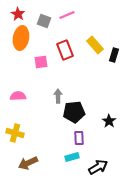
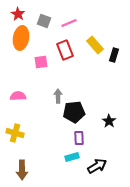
pink line: moved 2 px right, 8 px down
brown arrow: moved 6 px left, 7 px down; rotated 66 degrees counterclockwise
black arrow: moved 1 px left, 1 px up
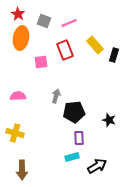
gray arrow: moved 2 px left; rotated 16 degrees clockwise
black star: moved 1 px up; rotated 16 degrees counterclockwise
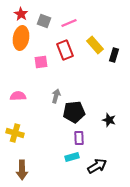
red star: moved 3 px right
